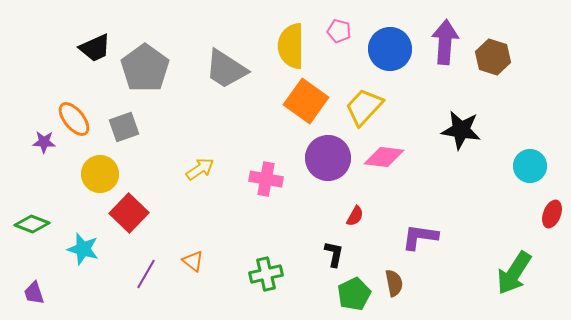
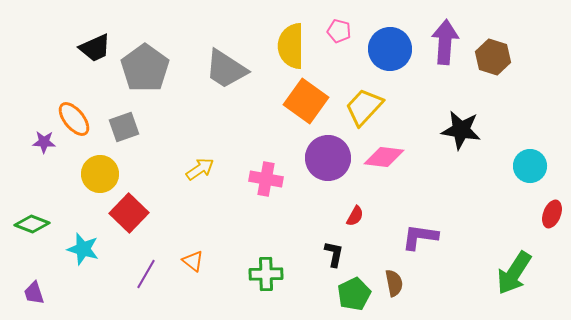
green cross: rotated 12 degrees clockwise
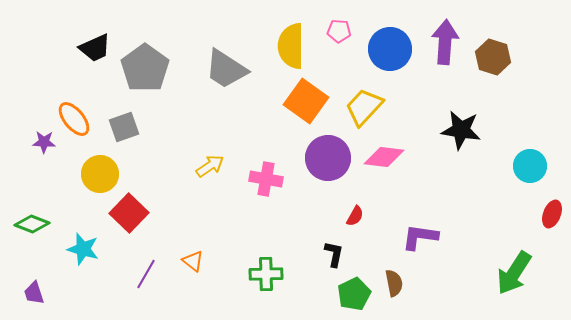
pink pentagon: rotated 10 degrees counterclockwise
yellow arrow: moved 10 px right, 3 px up
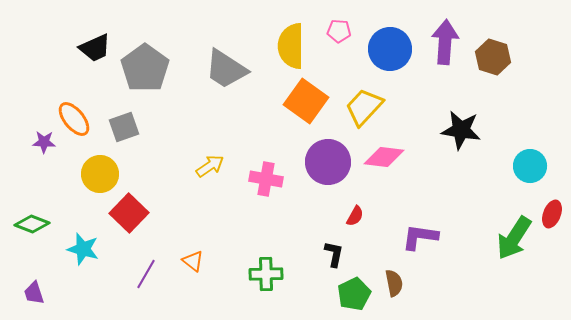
purple circle: moved 4 px down
green arrow: moved 35 px up
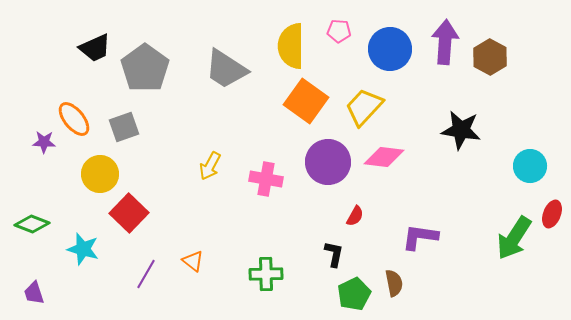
brown hexagon: moved 3 px left; rotated 12 degrees clockwise
yellow arrow: rotated 152 degrees clockwise
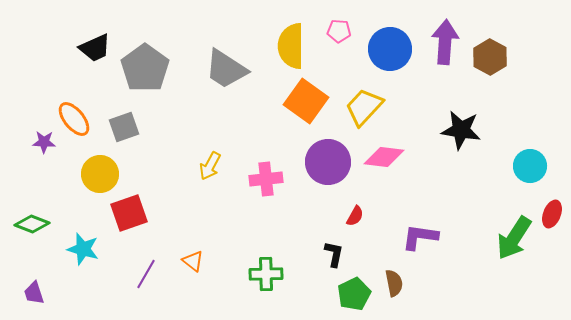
pink cross: rotated 16 degrees counterclockwise
red square: rotated 27 degrees clockwise
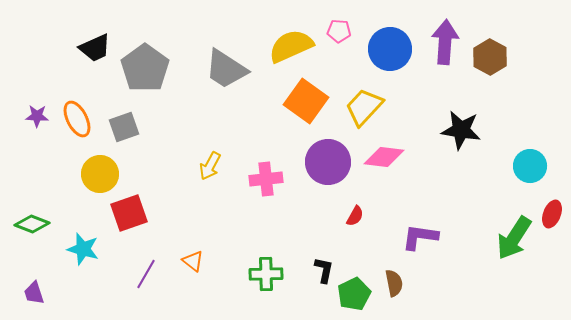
yellow semicircle: rotated 66 degrees clockwise
orange ellipse: moved 3 px right; rotated 12 degrees clockwise
purple star: moved 7 px left, 26 px up
black L-shape: moved 10 px left, 16 px down
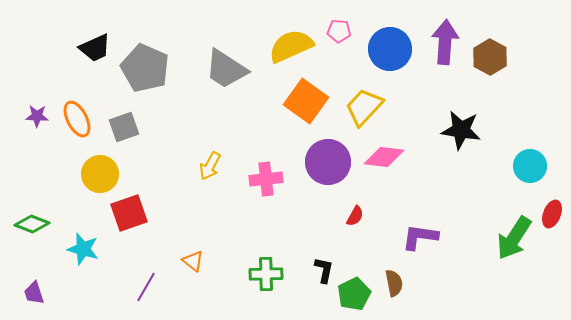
gray pentagon: rotated 12 degrees counterclockwise
purple line: moved 13 px down
